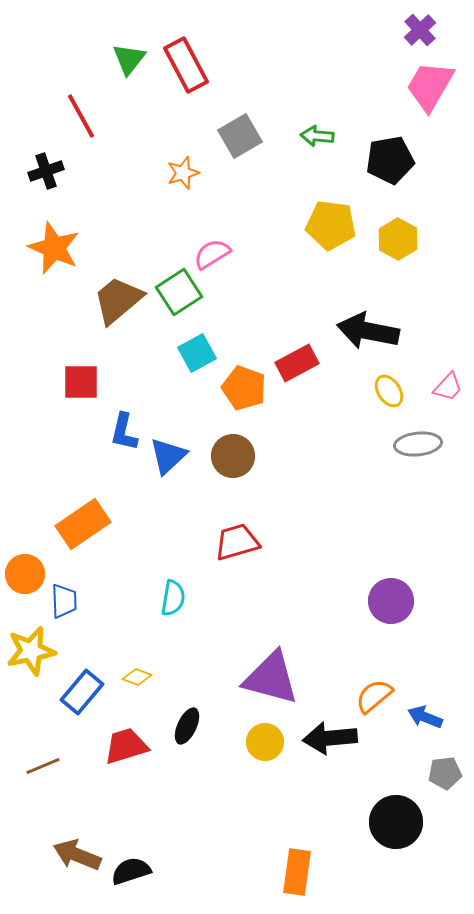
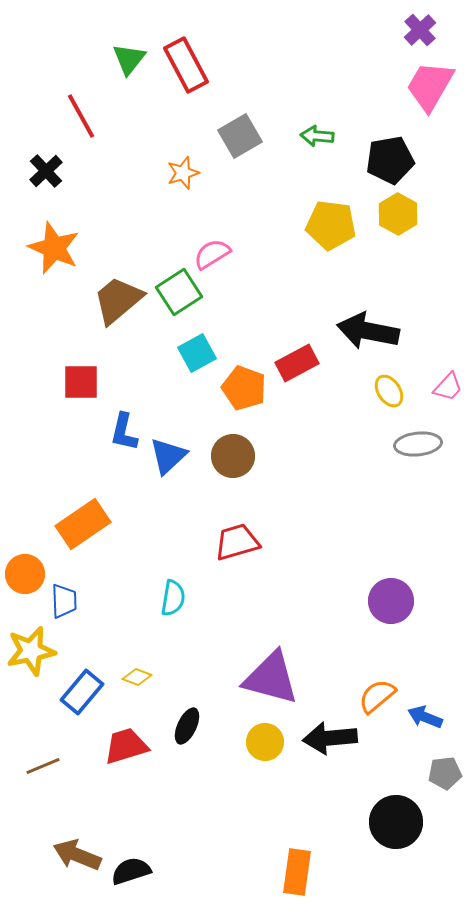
black cross at (46, 171): rotated 24 degrees counterclockwise
yellow hexagon at (398, 239): moved 25 px up
orange semicircle at (374, 696): moved 3 px right
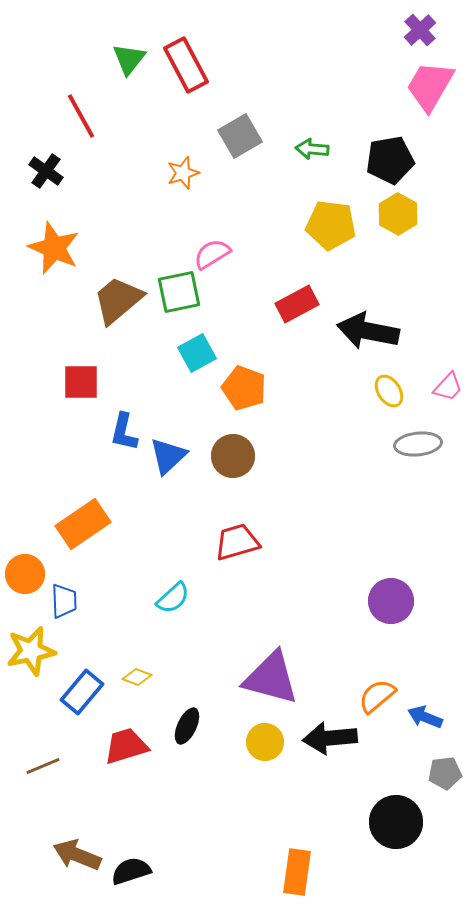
green arrow at (317, 136): moved 5 px left, 13 px down
black cross at (46, 171): rotated 12 degrees counterclockwise
green square at (179, 292): rotated 21 degrees clockwise
red rectangle at (297, 363): moved 59 px up
cyan semicircle at (173, 598): rotated 39 degrees clockwise
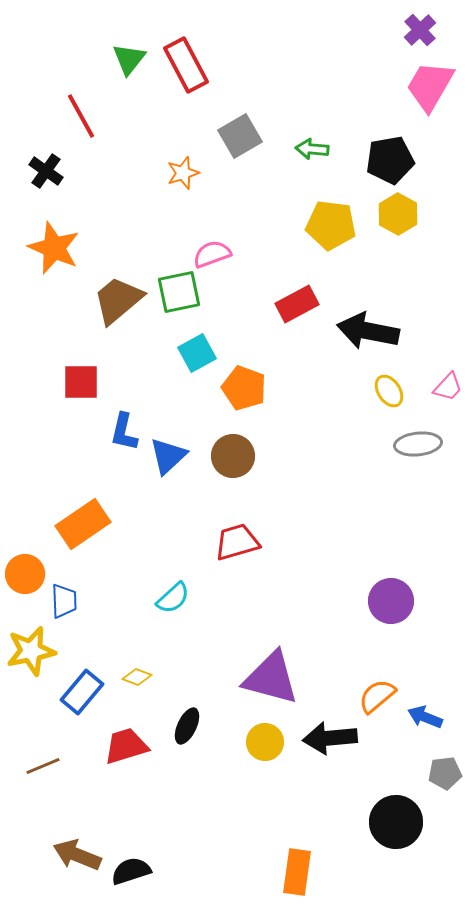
pink semicircle at (212, 254): rotated 12 degrees clockwise
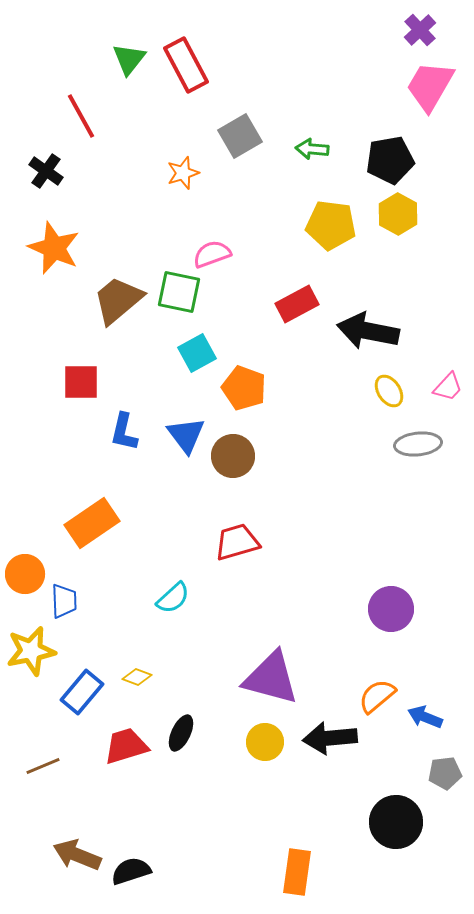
green square at (179, 292): rotated 24 degrees clockwise
blue triangle at (168, 456): moved 18 px right, 21 px up; rotated 24 degrees counterclockwise
orange rectangle at (83, 524): moved 9 px right, 1 px up
purple circle at (391, 601): moved 8 px down
black ellipse at (187, 726): moved 6 px left, 7 px down
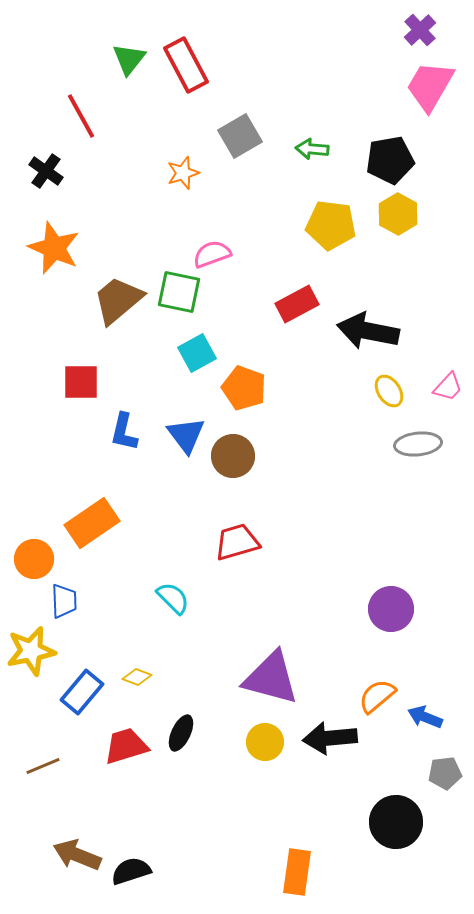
orange circle at (25, 574): moved 9 px right, 15 px up
cyan semicircle at (173, 598): rotated 93 degrees counterclockwise
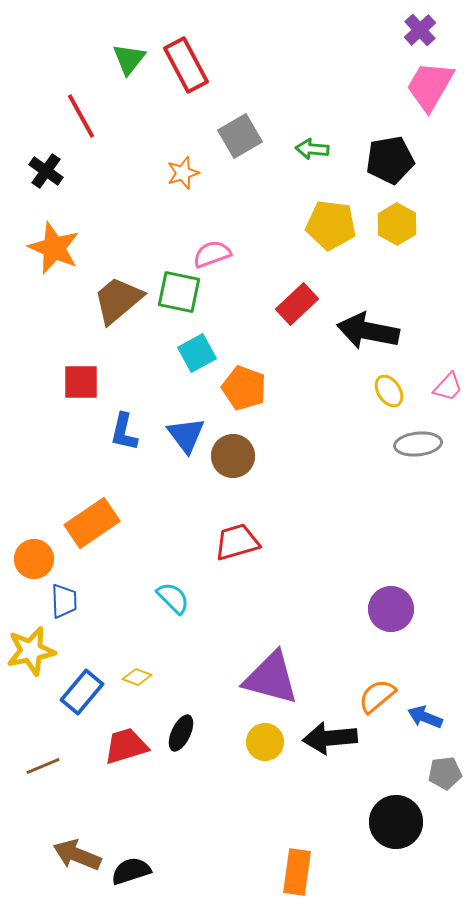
yellow hexagon at (398, 214): moved 1 px left, 10 px down
red rectangle at (297, 304): rotated 15 degrees counterclockwise
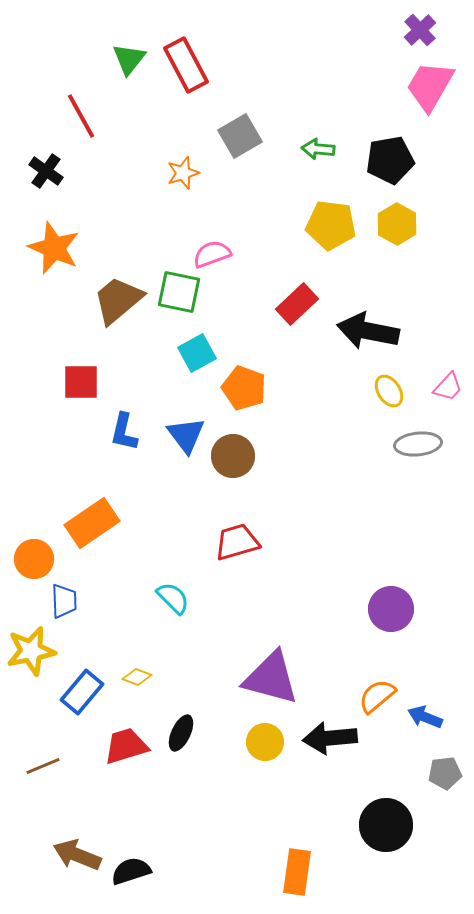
green arrow at (312, 149): moved 6 px right
black circle at (396, 822): moved 10 px left, 3 px down
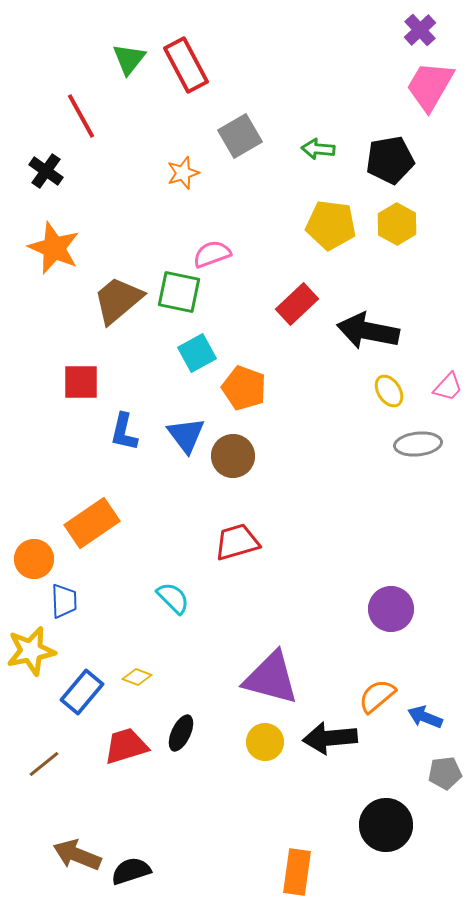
brown line at (43, 766): moved 1 px right, 2 px up; rotated 16 degrees counterclockwise
